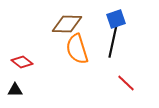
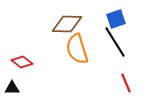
black line: moved 2 px right, 1 px down; rotated 44 degrees counterclockwise
red line: rotated 24 degrees clockwise
black triangle: moved 3 px left, 2 px up
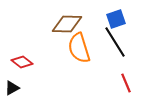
orange semicircle: moved 2 px right, 1 px up
black triangle: rotated 28 degrees counterclockwise
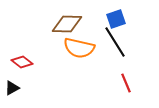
orange semicircle: rotated 60 degrees counterclockwise
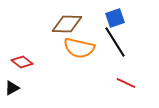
blue square: moved 1 px left, 1 px up
red line: rotated 42 degrees counterclockwise
